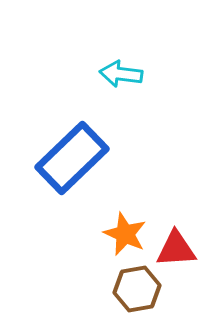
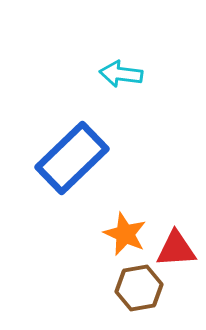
brown hexagon: moved 2 px right, 1 px up
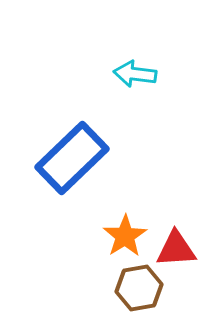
cyan arrow: moved 14 px right
orange star: moved 2 px down; rotated 15 degrees clockwise
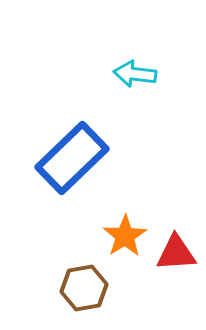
red triangle: moved 4 px down
brown hexagon: moved 55 px left
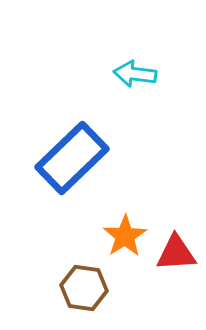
brown hexagon: rotated 18 degrees clockwise
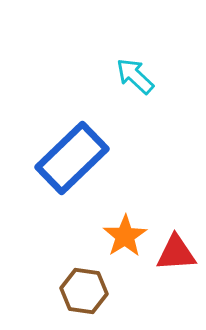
cyan arrow: moved 2 px down; rotated 36 degrees clockwise
brown hexagon: moved 3 px down
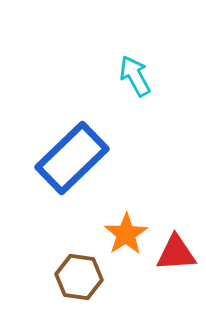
cyan arrow: rotated 18 degrees clockwise
orange star: moved 1 px right, 2 px up
brown hexagon: moved 5 px left, 14 px up
